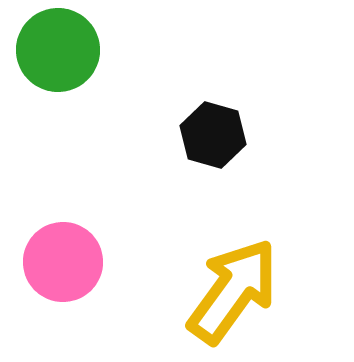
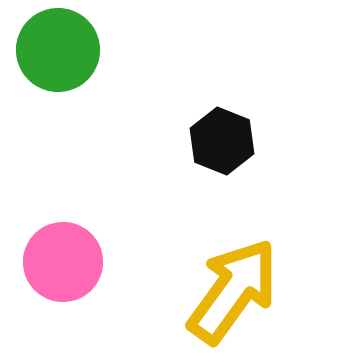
black hexagon: moved 9 px right, 6 px down; rotated 6 degrees clockwise
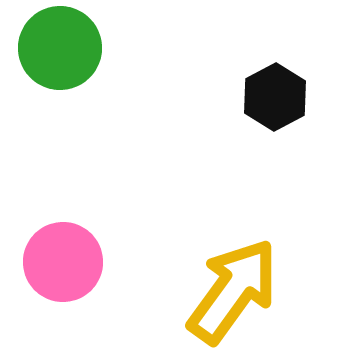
green circle: moved 2 px right, 2 px up
black hexagon: moved 53 px right, 44 px up; rotated 10 degrees clockwise
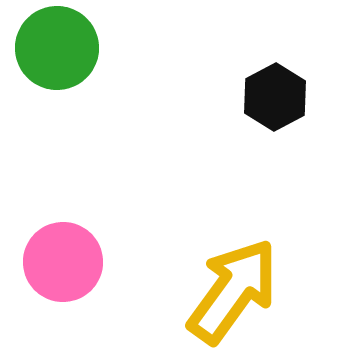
green circle: moved 3 px left
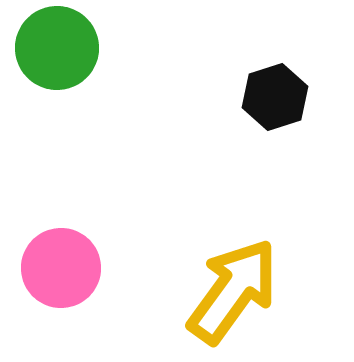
black hexagon: rotated 10 degrees clockwise
pink circle: moved 2 px left, 6 px down
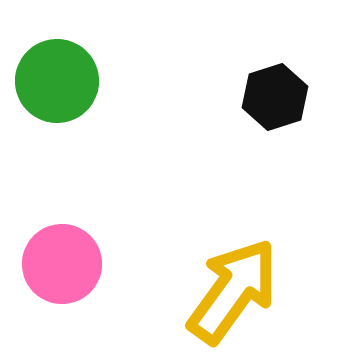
green circle: moved 33 px down
pink circle: moved 1 px right, 4 px up
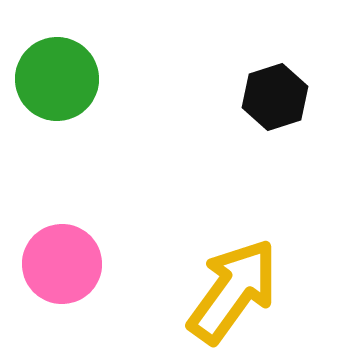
green circle: moved 2 px up
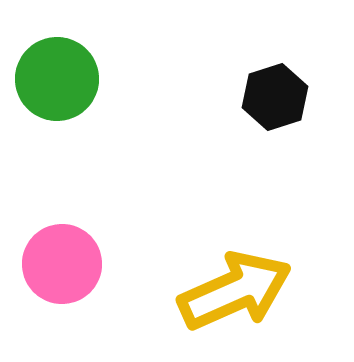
yellow arrow: moved 2 px right; rotated 30 degrees clockwise
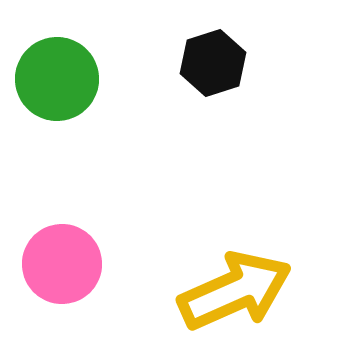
black hexagon: moved 62 px left, 34 px up
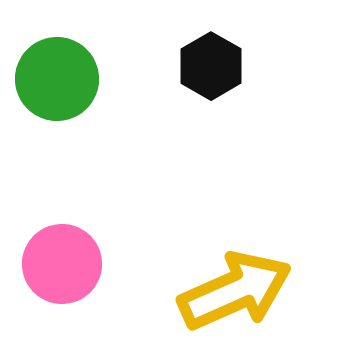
black hexagon: moved 2 px left, 3 px down; rotated 12 degrees counterclockwise
